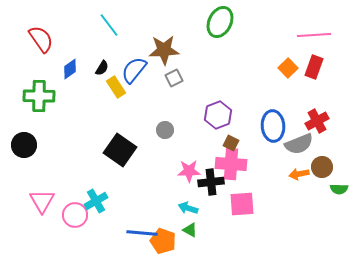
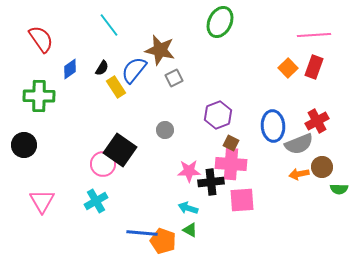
brown star: moved 4 px left; rotated 16 degrees clockwise
pink square: moved 4 px up
pink circle: moved 28 px right, 51 px up
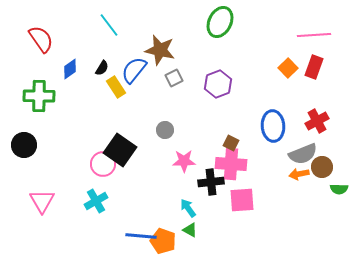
purple hexagon: moved 31 px up
gray semicircle: moved 4 px right, 10 px down
pink star: moved 5 px left, 10 px up
cyan arrow: rotated 36 degrees clockwise
blue line: moved 1 px left, 3 px down
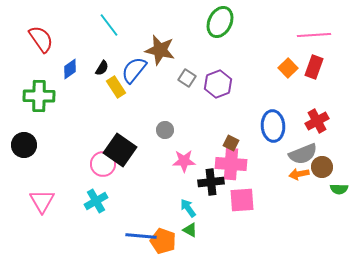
gray square: moved 13 px right; rotated 30 degrees counterclockwise
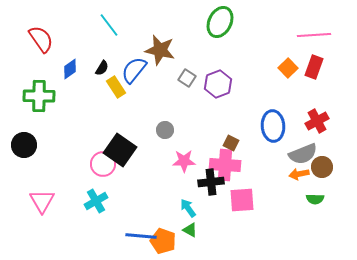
pink cross: moved 6 px left, 1 px down
green semicircle: moved 24 px left, 10 px down
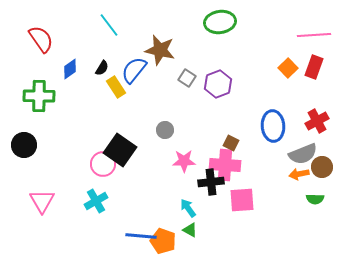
green ellipse: rotated 56 degrees clockwise
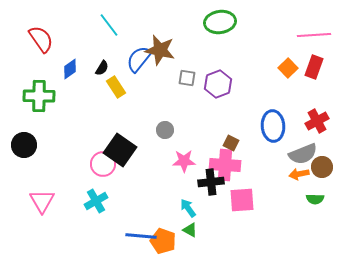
blue semicircle: moved 5 px right, 11 px up
gray square: rotated 24 degrees counterclockwise
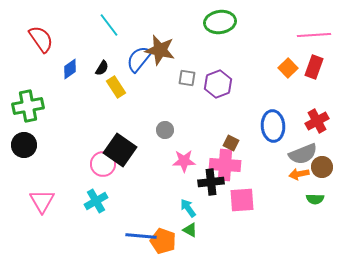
green cross: moved 11 px left, 10 px down; rotated 12 degrees counterclockwise
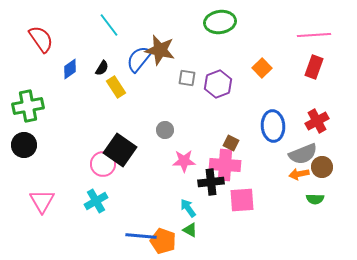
orange square: moved 26 px left
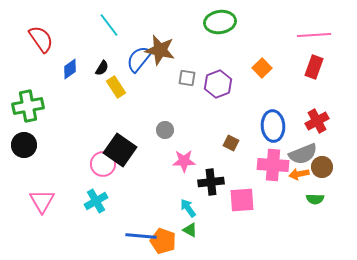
pink cross: moved 48 px right
